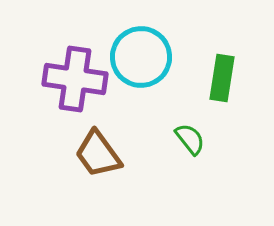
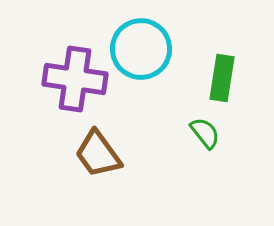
cyan circle: moved 8 px up
green semicircle: moved 15 px right, 6 px up
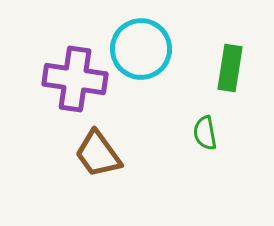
green rectangle: moved 8 px right, 10 px up
green semicircle: rotated 152 degrees counterclockwise
